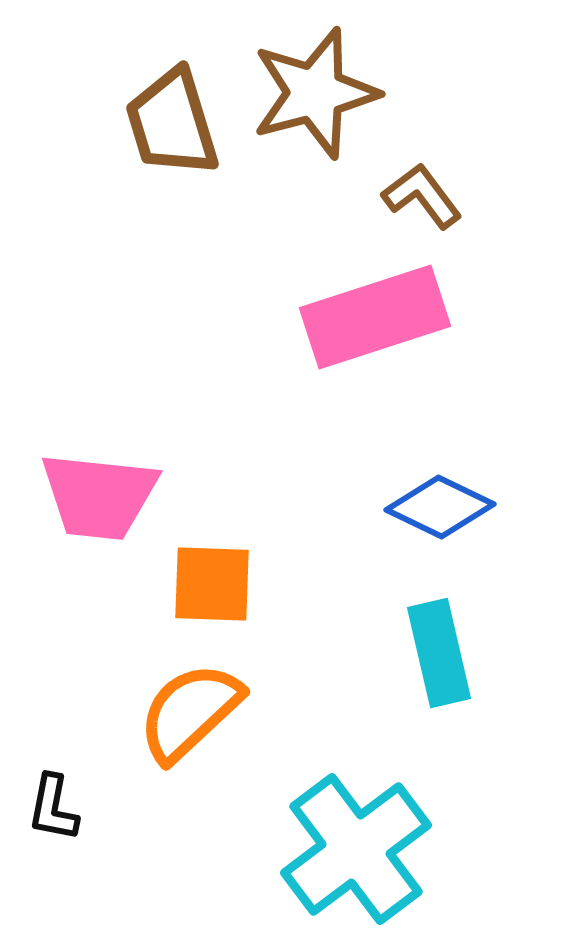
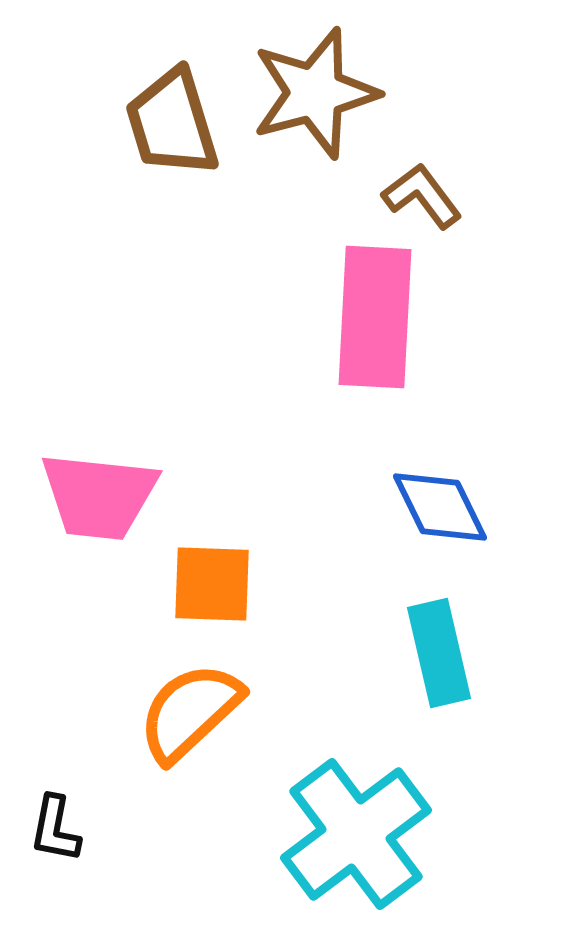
pink rectangle: rotated 69 degrees counterclockwise
blue diamond: rotated 38 degrees clockwise
black L-shape: moved 2 px right, 21 px down
cyan cross: moved 15 px up
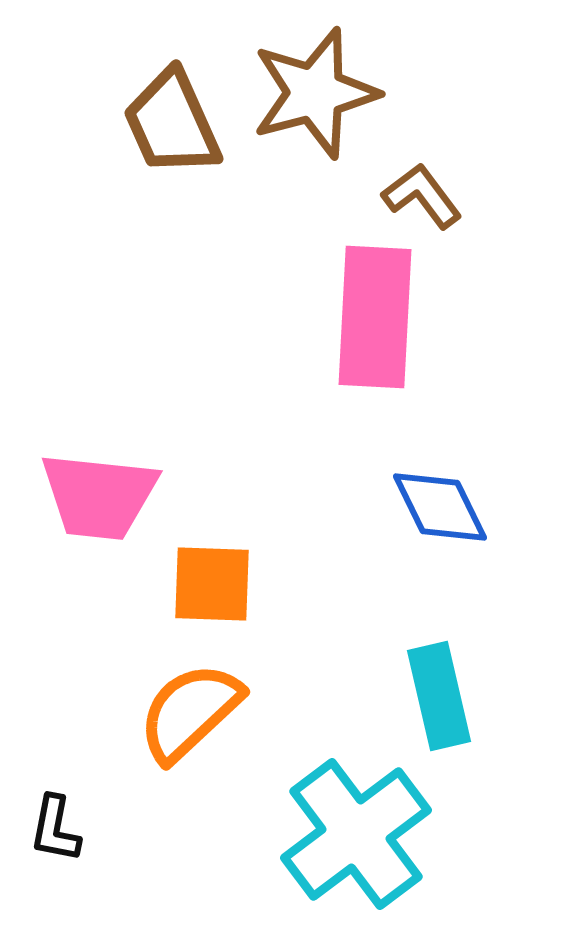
brown trapezoid: rotated 7 degrees counterclockwise
cyan rectangle: moved 43 px down
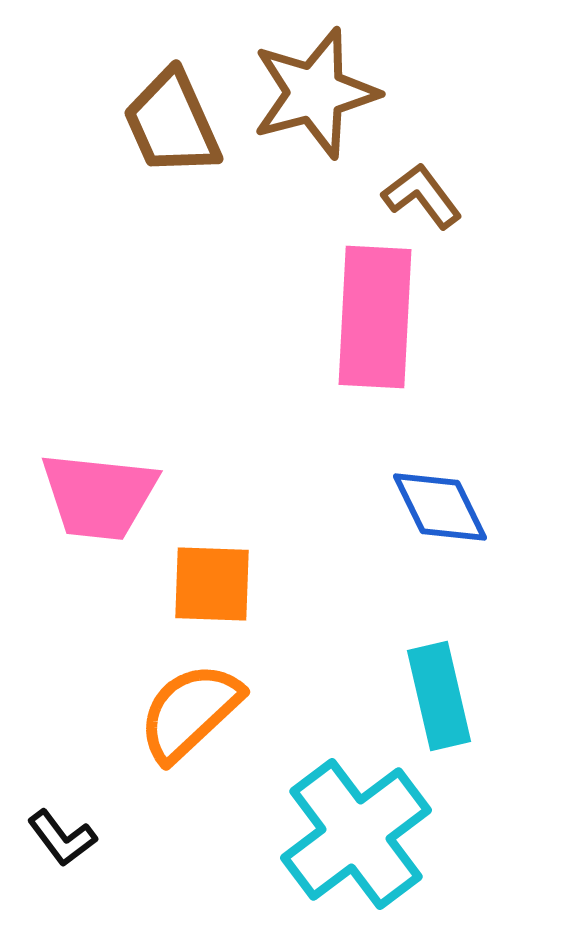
black L-shape: moved 7 px right, 9 px down; rotated 48 degrees counterclockwise
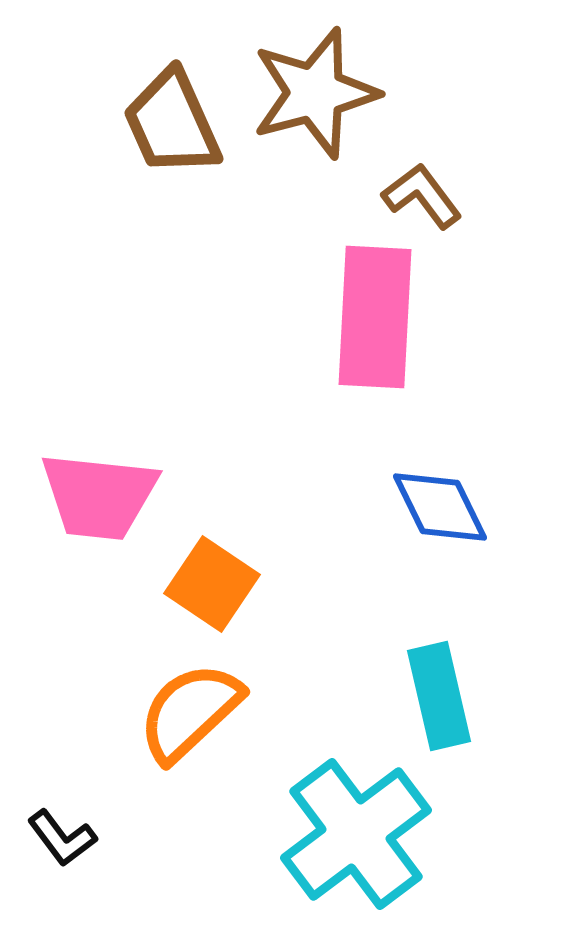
orange square: rotated 32 degrees clockwise
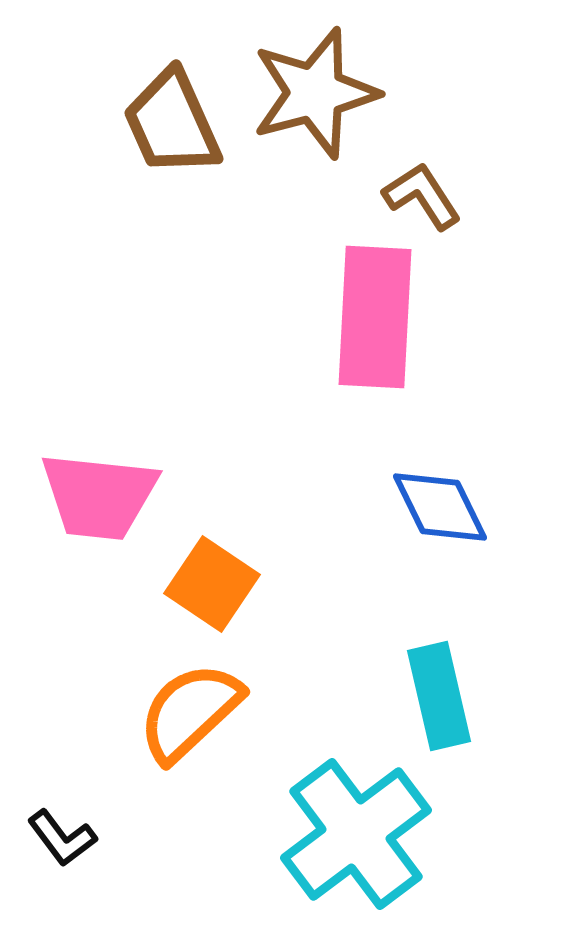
brown L-shape: rotated 4 degrees clockwise
